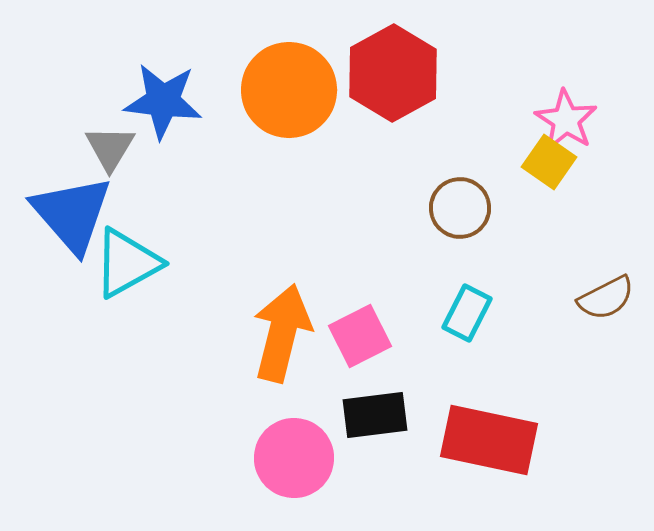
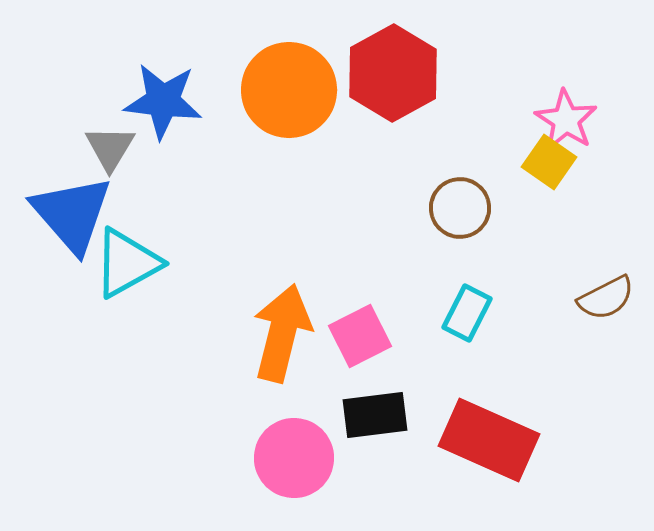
red rectangle: rotated 12 degrees clockwise
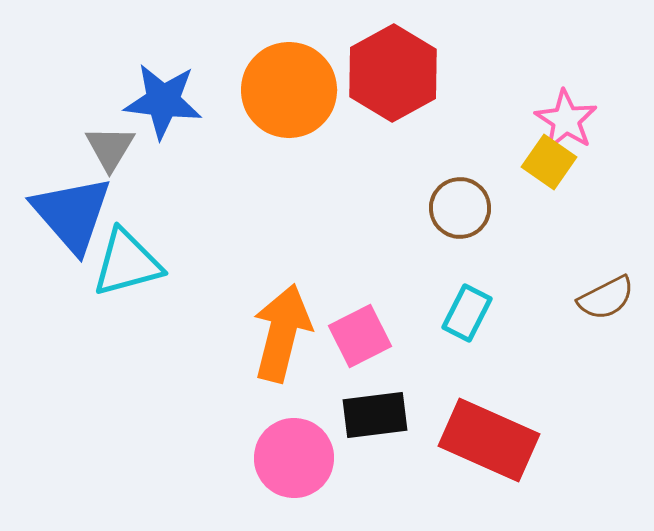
cyan triangle: rotated 14 degrees clockwise
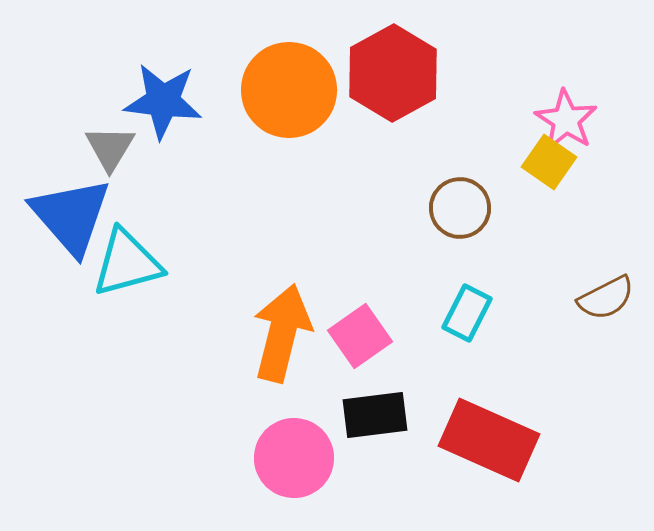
blue triangle: moved 1 px left, 2 px down
pink square: rotated 8 degrees counterclockwise
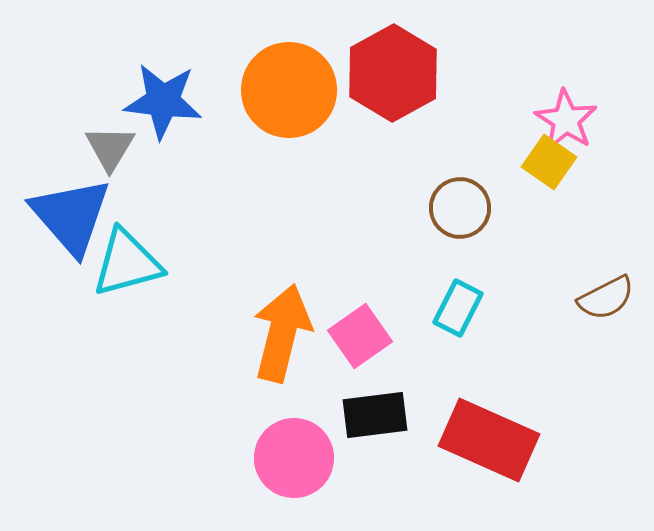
cyan rectangle: moved 9 px left, 5 px up
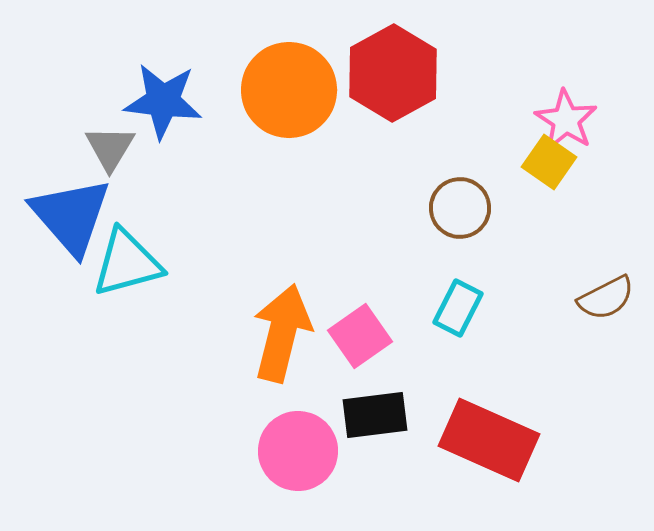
pink circle: moved 4 px right, 7 px up
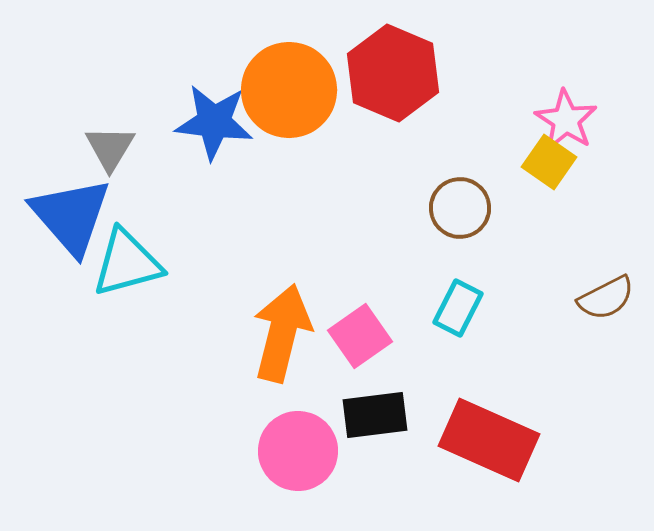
red hexagon: rotated 8 degrees counterclockwise
blue star: moved 51 px right, 21 px down
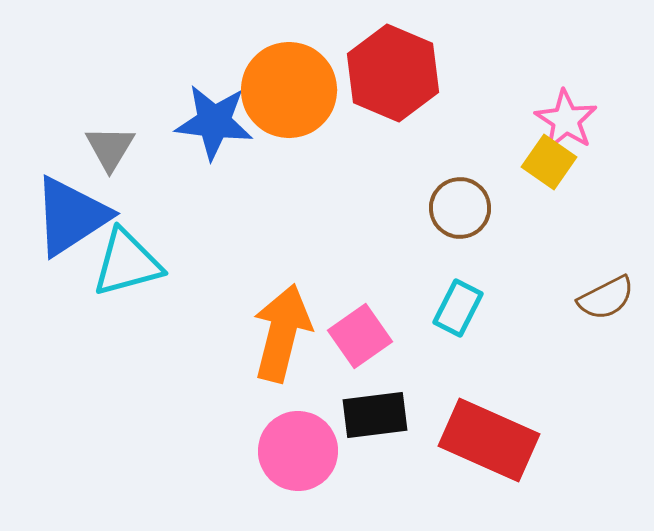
blue triangle: rotated 38 degrees clockwise
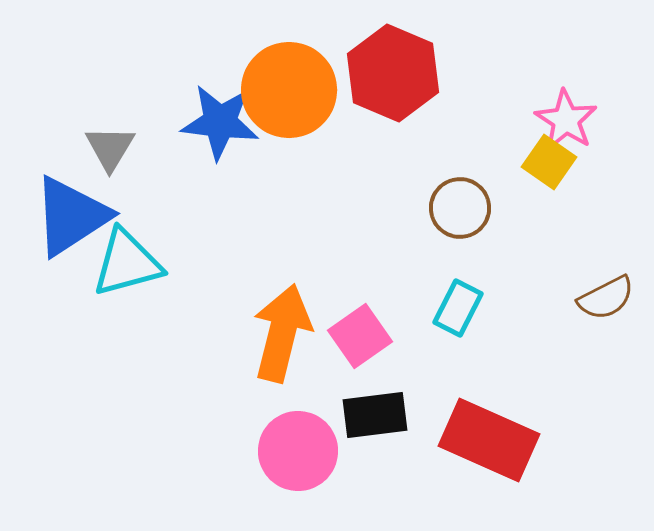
blue star: moved 6 px right
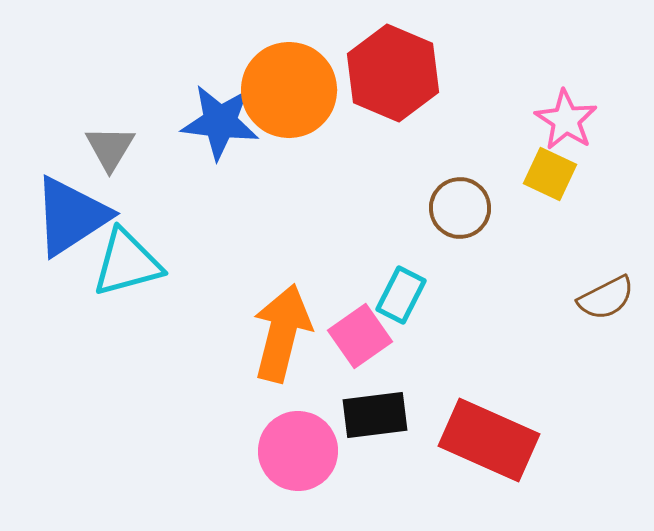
yellow square: moved 1 px right, 12 px down; rotated 10 degrees counterclockwise
cyan rectangle: moved 57 px left, 13 px up
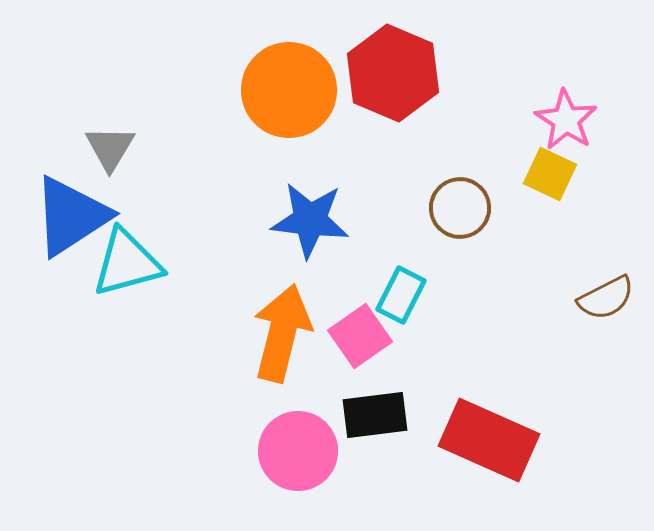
blue star: moved 90 px right, 98 px down
